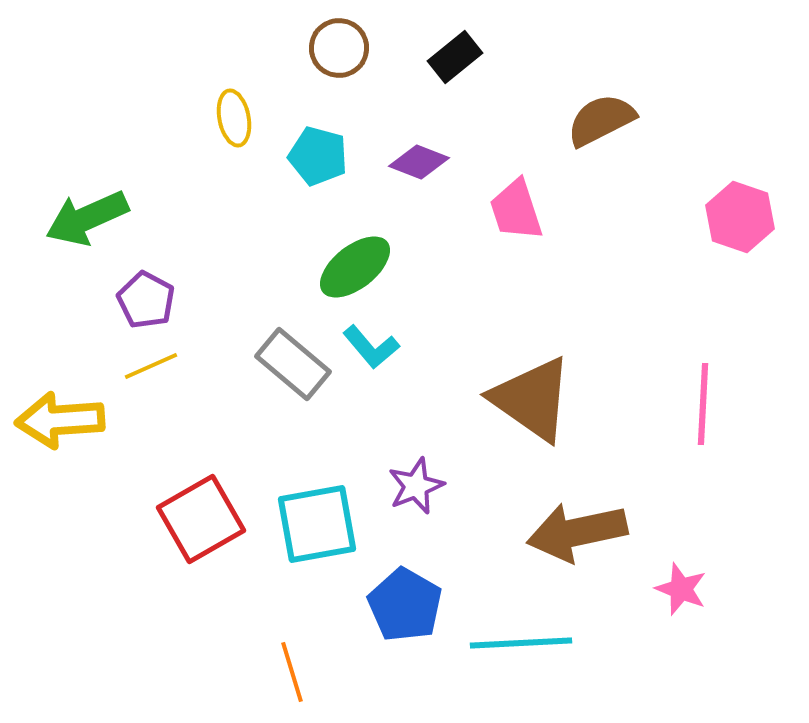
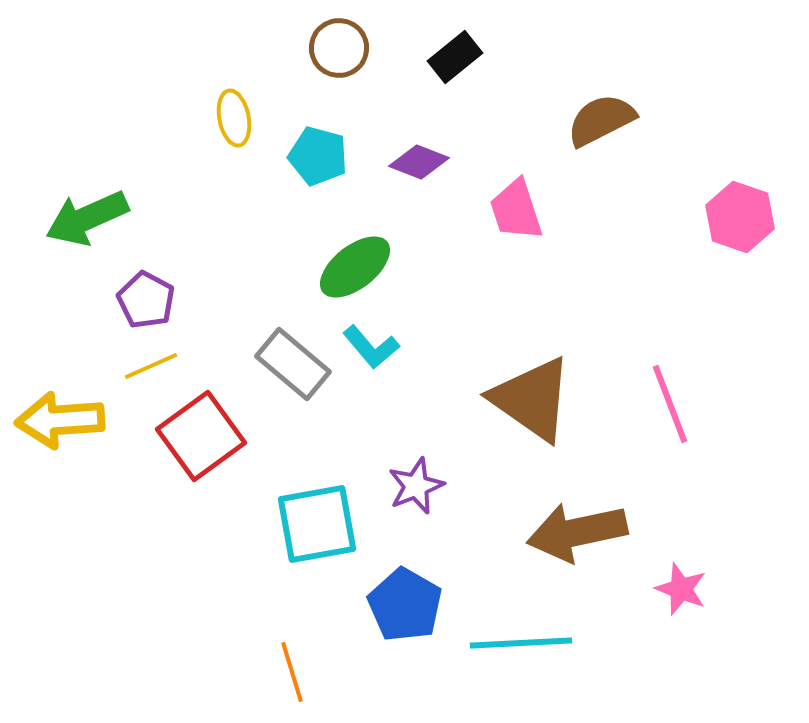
pink line: moved 33 px left; rotated 24 degrees counterclockwise
red square: moved 83 px up; rotated 6 degrees counterclockwise
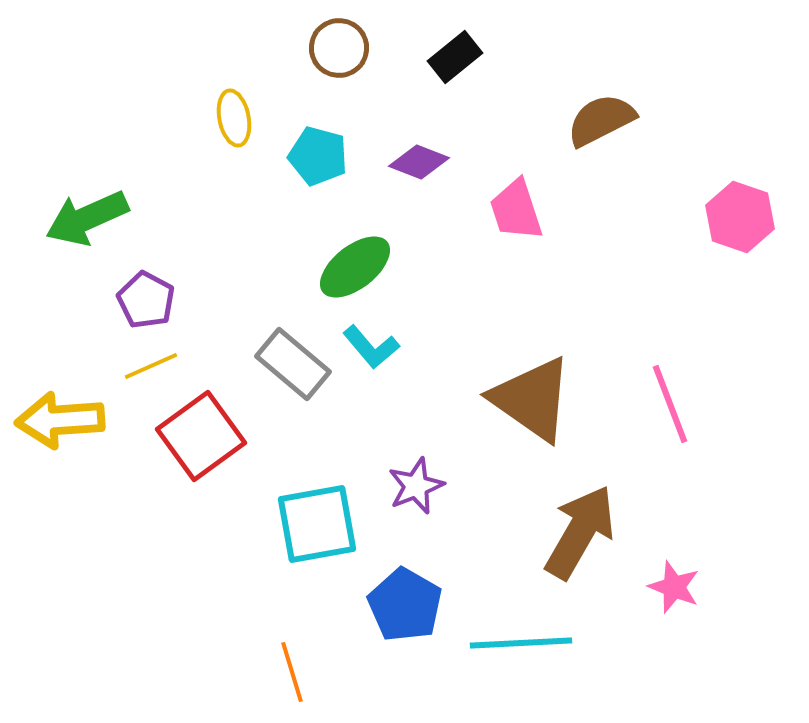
brown arrow: moved 3 px right; rotated 132 degrees clockwise
pink star: moved 7 px left, 2 px up
